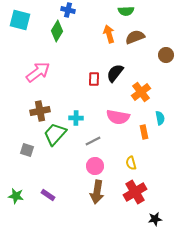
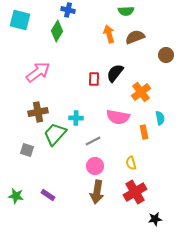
brown cross: moved 2 px left, 1 px down
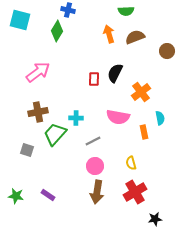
brown circle: moved 1 px right, 4 px up
black semicircle: rotated 12 degrees counterclockwise
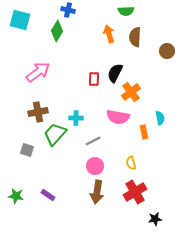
brown semicircle: rotated 66 degrees counterclockwise
orange cross: moved 10 px left
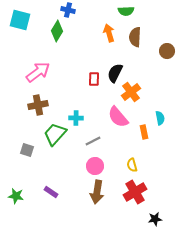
orange arrow: moved 1 px up
brown cross: moved 7 px up
pink semicircle: rotated 40 degrees clockwise
yellow semicircle: moved 1 px right, 2 px down
purple rectangle: moved 3 px right, 3 px up
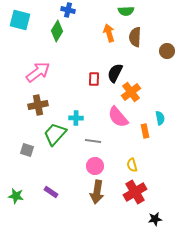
orange rectangle: moved 1 px right, 1 px up
gray line: rotated 35 degrees clockwise
